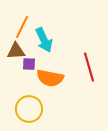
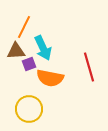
orange line: moved 2 px right
cyan arrow: moved 1 px left, 8 px down
purple square: rotated 24 degrees counterclockwise
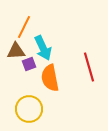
orange semicircle: rotated 68 degrees clockwise
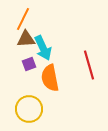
orange line: moved 1 px left, 8 px up
brown triangle: moved 10 px right, 12 px up
red line: moved 2 px up
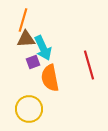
orange line: moved 1 px down; rotated 10 degrees counterclockwise
purple square: moved 4 px right, 2 px up
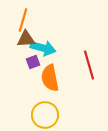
cyan arrow: rotated 50 degrees counterclockwise
yellow circle: moved 16 px right, 6 px down
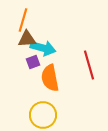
brown triangle: moved 1 px right
yellow circle: moved 2 px left
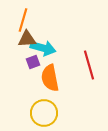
yellow circle: moved 1 px right, 2 px up
